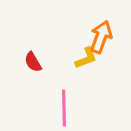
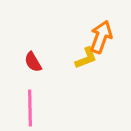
pink line: moved 34 px left
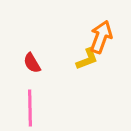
yellow L-shape: moved 1 px right, 1 px down
red semicircle: moved 1 px left, 1 px down
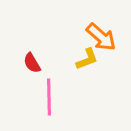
orange arrow: rotated 112 degrees clockwise
pink line: moved 19 px right, 11 px up
